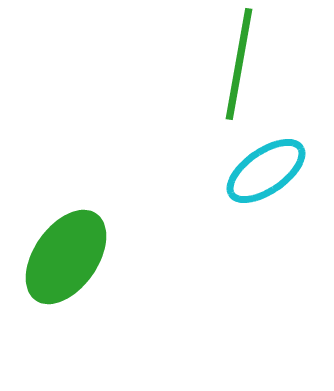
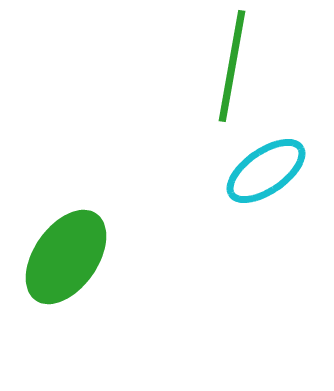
green line: moved 7 px left, 2 px down
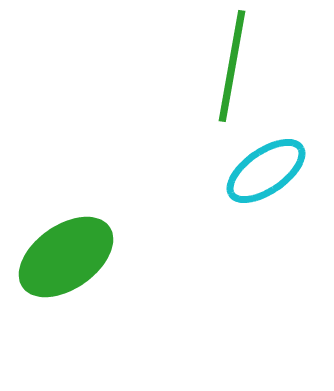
green ellipse: rotated 20 degrees clockwise
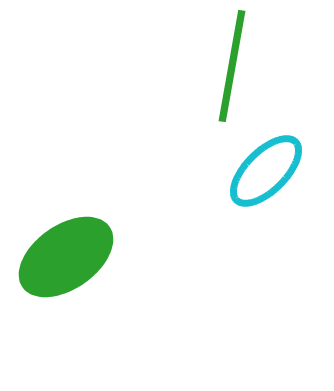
cyan ellipse: rotated 10 degrees counterclockwise
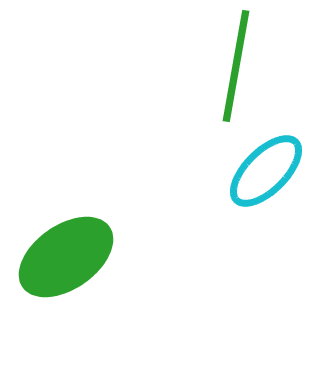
green line: moved 4 px right
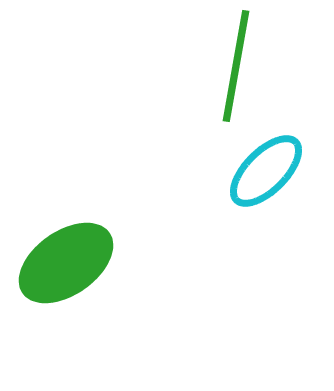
green ellipse: moved 6 px down
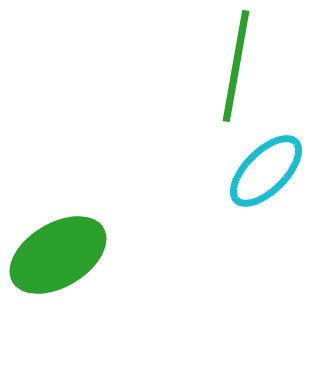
green ellipse: moved 8 px left, 8 px up; rotated 4 degrees clockwise
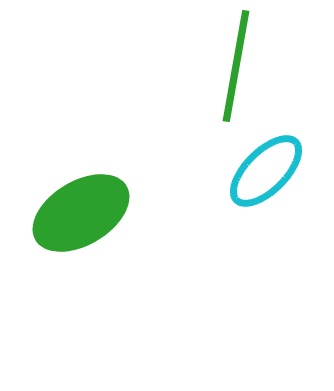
green ellipse: moved 23 px right, 42 px up
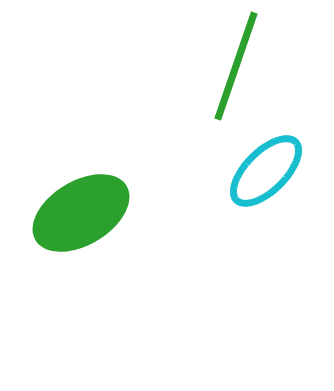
green line: rotated 9 degrees clockwise
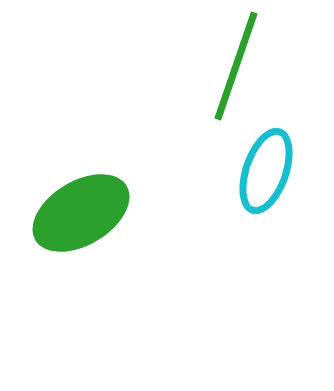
cyan ellipse: rotated 26 degrees counterclockwise
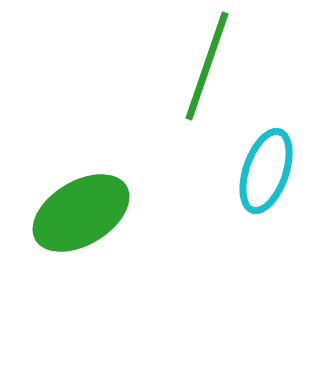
green line: moved 29 px left
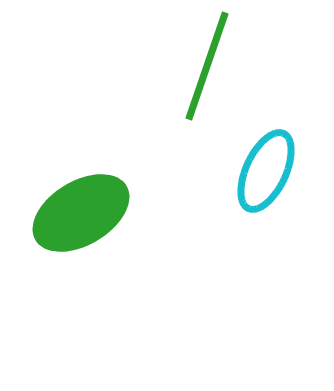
cyan ellipse: rotated 6 degrees clockwise
